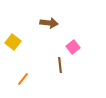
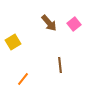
brown arrow: rotated 42 degrees clockwise
yellow square: rotated 21 degrees clockwise
pink square: moved 1 px right, 23 px up
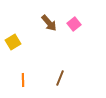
brown line: moved 13 px down; rotated 28 degrees clockwise
orange line: moved 1 px down; rotated 40 degrees counterclockwise
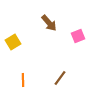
pink square: moved 4 px right, 12 px down; rotated 16 degrees clockwise
brown line: rotated 14 degrees clockwise
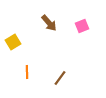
pink square: moved 4 px right, 10 px up
orange line: moved 4 px right, 8 px up
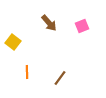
yellow square: rotated 21 degrees counterclockwise
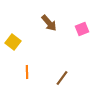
pink square: moved 3 px down
brown line: moved 2 px right
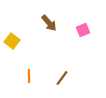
pink square: moved 1 px right, 1 px down
yellow square: moved 1 px left, 1 px up
orange line: moved 2 px right, 4 px down
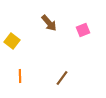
orange line: moved 9 px left
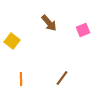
orange line: moved 1 px right, 3 px down
